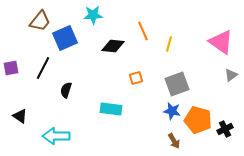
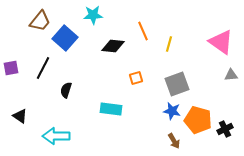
blue square: rotated 25 degrees counterclockwise
gray triangle: rotated 32 degrees clockwise
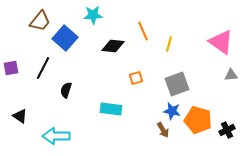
black cross: moved 2 px right, 1 px down
brown arrow: moved 11 px left, 11 px up
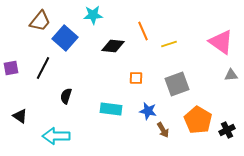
yellow line: rotated 56 degrees clockwise
orange square: rotated 16 degrees clockwise
black semicircle: moved 6 px down
blue star: moved 24 px left
orange pentagon: rotated 16 degrees clockwise
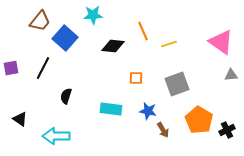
black triangle: moved 3 px down
orange pentagon: moved 1 px right
